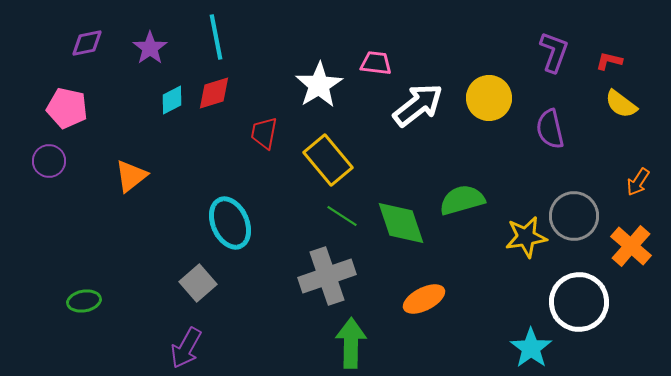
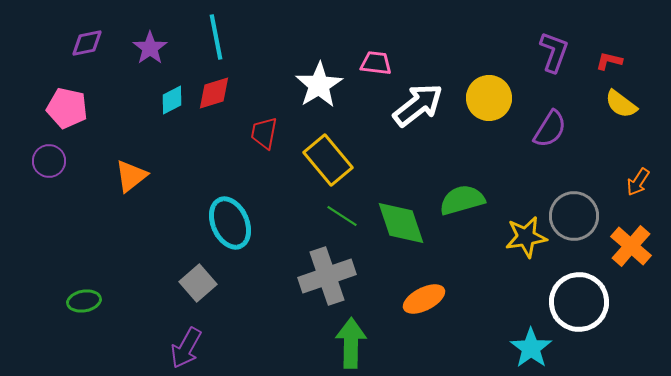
purple semicircle: rotated 135 degrees counterclockwise
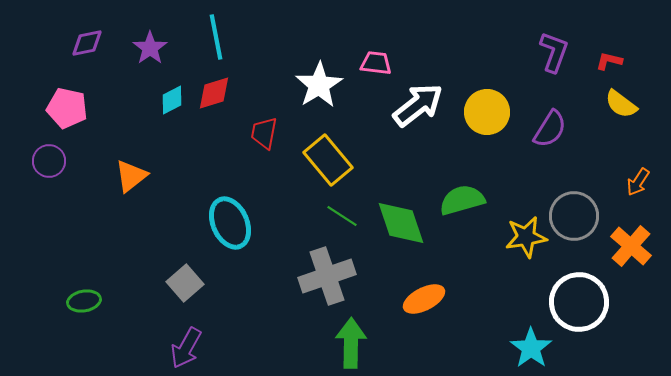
yellow circle: moved 2 px left, 14 px down
gray square: moved 13 px left
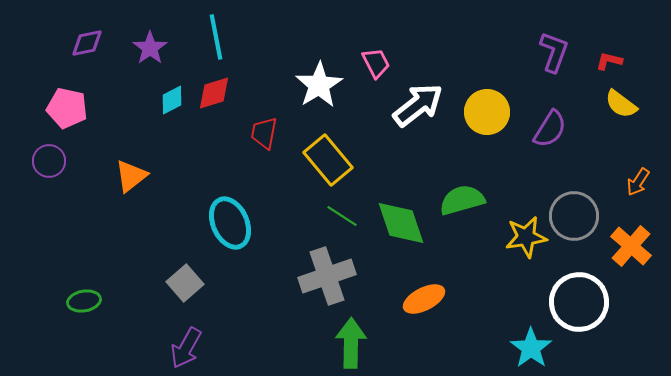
pink trapezoid: rotated 56 degrees clockwise
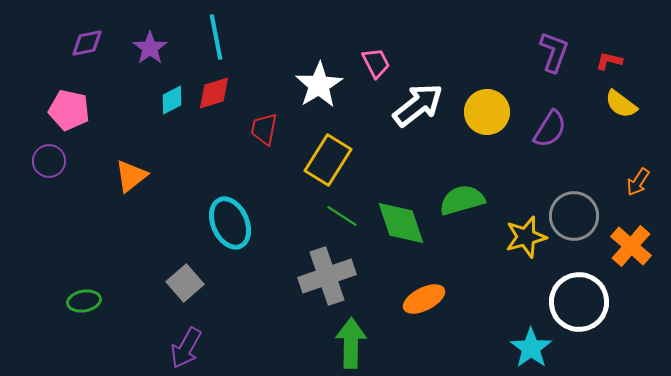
pink pentagon: moved 2 px right, 2 px down
red trapezoid: moved 4 px up
yellow rectangle: rotated 72 degrees clockwise
yellow star: rotated 6 degrees counterclockwise
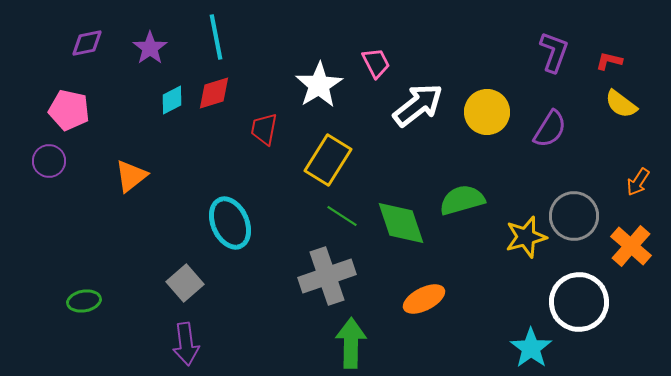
purple arrow: moved 4 px up; rotated 36 degrees counterclockwise
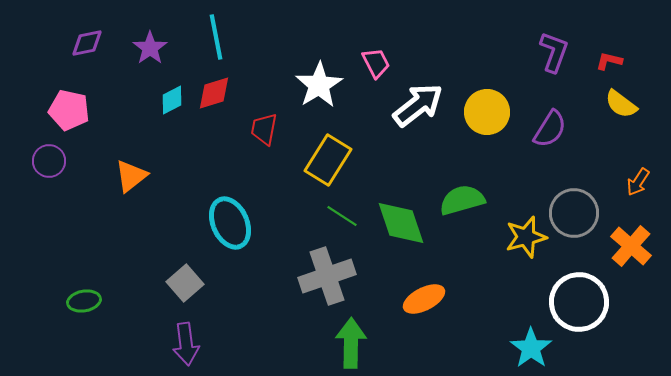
gray circle: moved 3 px up
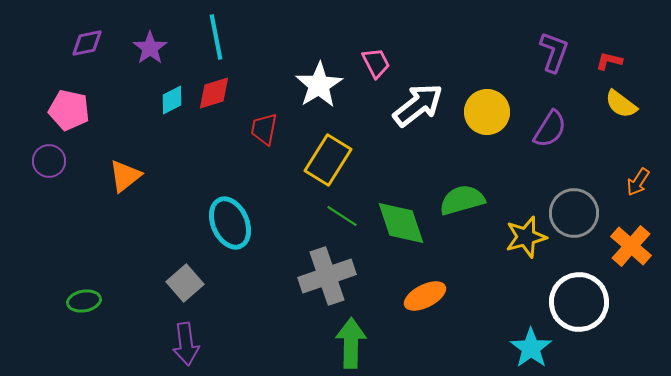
orange triangle: moved 6 px left
orange ellipse: moved 1 px right, 3 px up
